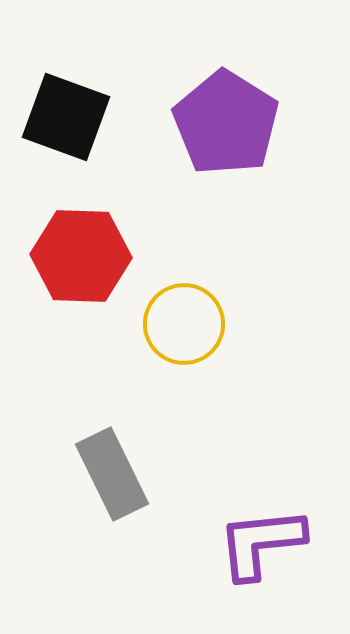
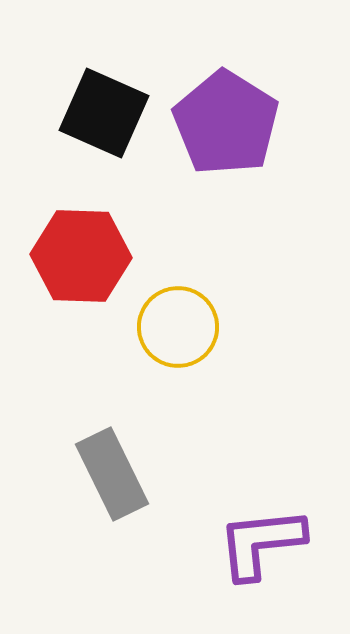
black square: moved 38 px right, 4 px up; rotated 4 degrees clockwise
yellow circle: moved 6 px left, 3 px down
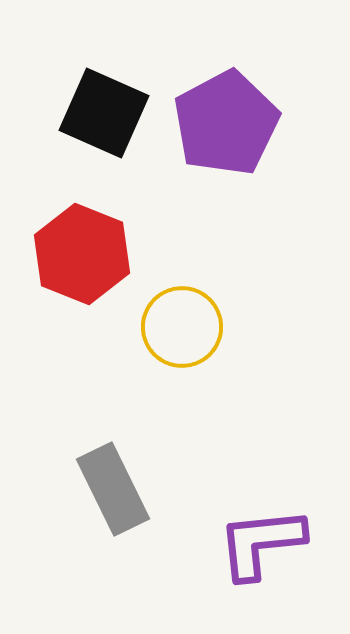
purple pentagon: rotated 12 degrees clockwise
red hexagon: moved 1 px right, 2 px up; rotated 20 degrees clockwise
yellow circle: moved 4 px right
gray rectangle: moved 1 px right, 15 px down
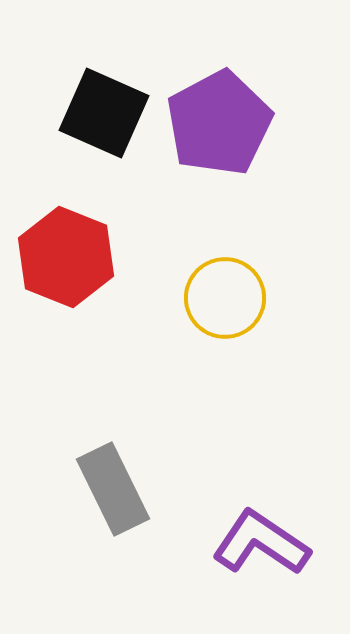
purple pentagon: moved 7 px left
red hexagon: moved 16 px left, 3 px down
yellow circle: moved 43 px right, 29 px up
purple L-shape: rotated 40 degrees clockwise
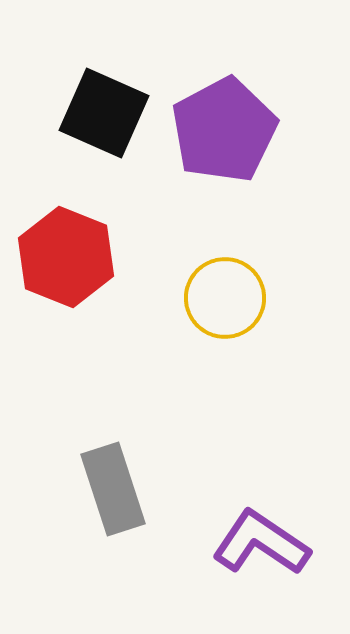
purple pentagon: moved 5 px right, 7 px down
gray rectangle: rotated 8 degrees clockwise
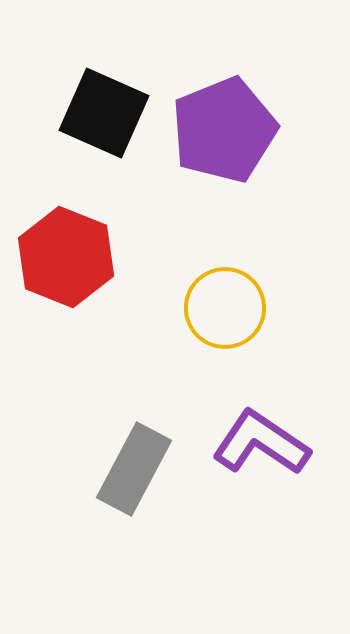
purple pentagon: rotated 6 degrees clockwise
yellow circle: moved 10 px down
gray rectangle: moved 21 px right, 20 px up; rotated 46 degrees clockwise
purple L-shape: moved 100 px up
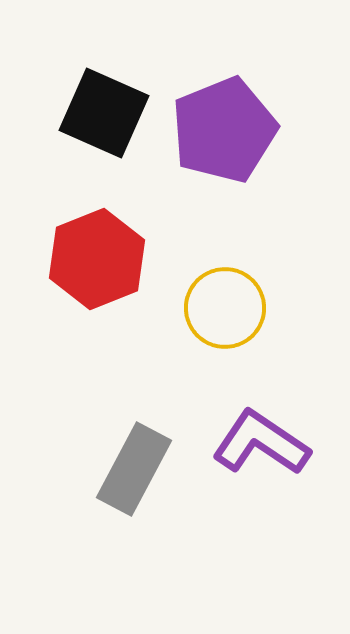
red hexagon: moved 31 px right, 2 px down; rotated 16 degrees clockwise
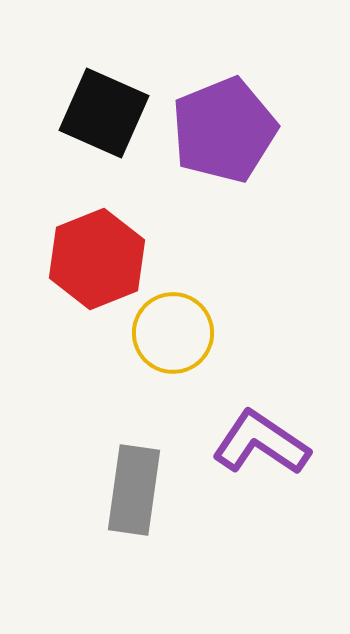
yellow circle: moved 52 px left, 25 px down
gray rectangle: moved 21 px down; rotated 20 degrees counterclockwise
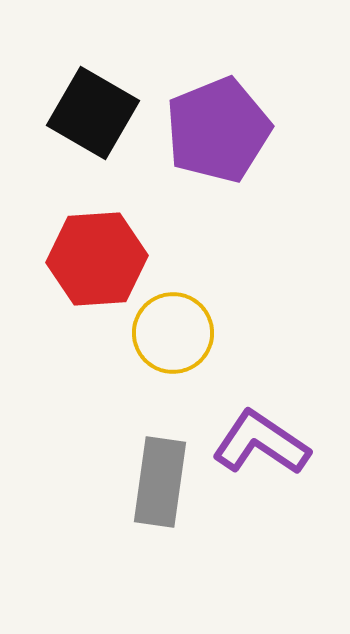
black square: moved 11 px left; rotated 6 degrees clockwise
purple pentagon: moved 6 px left
red hexagon: rotated 18 degrees clockwise
gray rectangle: moved 26 px right, 8 px up
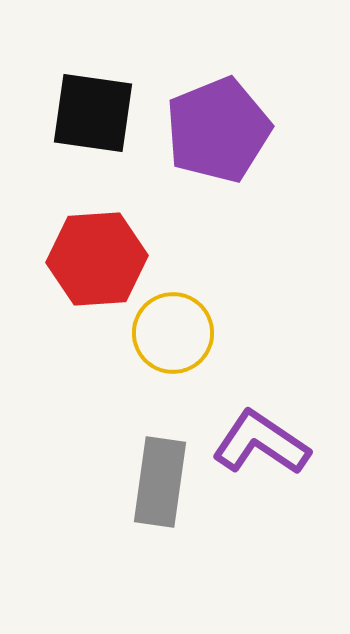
black square: rotated 22 degrees counterclockwise
